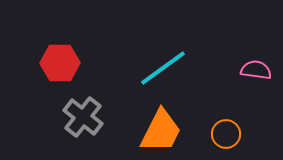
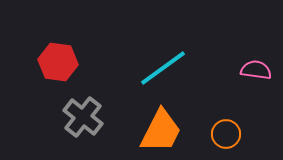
red hexagon: moved 2 px left, 1 px up; rotated 9 degrees clockwise
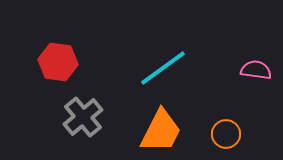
gray cross: rotated 12 degrees clockwise
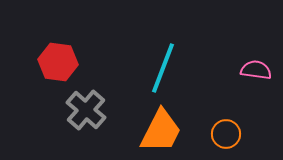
cyan line: rotated 33 degrees counterclockwise
gray cross: moved 3 px right, 7 px up; rotated 9 degrees counterclockwise
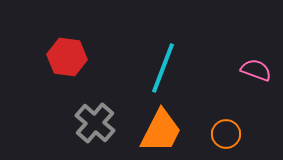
red hexagon: moved 9 px right, 5 px up
pink semicircle: rotated 12 degrees clockwise
gray cross: moved 9 px right, 13 px down
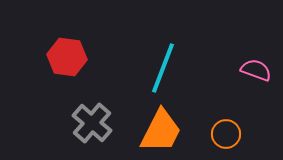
gray cross: moved 3 px left
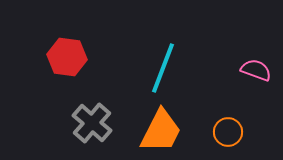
orange circle: moved 2 px right, 2 px up
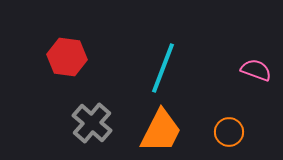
orange circle: moved 1 px right
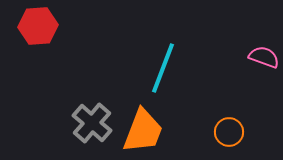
red hexagon: moved 29 px left, 31 px up; rotated 12 degrees counterclockwise
pink semicircle: moved 8 px right, 13 px up
orange trapezoid: moved 18 px left; rotated 6 degrees counterclockwise
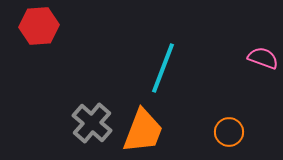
red hexagon: moved 1 px right
pink semicircle: moved 1 px left, 1 px down
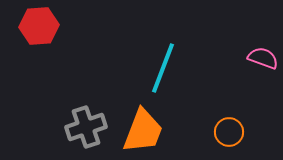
gray cross: moved 6 px left, 4 px down; rotated 30 degrees clockwise
